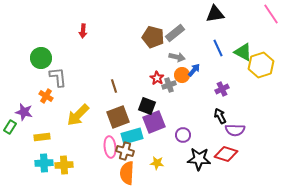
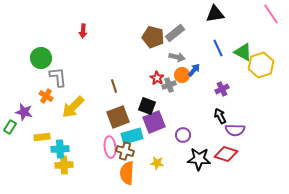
yellow arrow: moved 5 px left, 8 px up
cyan cross: moved 16 px right, 14 px up
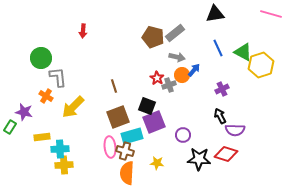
pink line: rotated 40 degrees counterclockwise
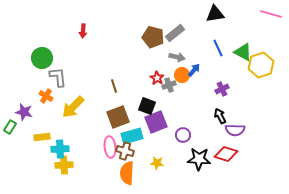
green circle: moved 1 px right
purple square: moved 2 px right
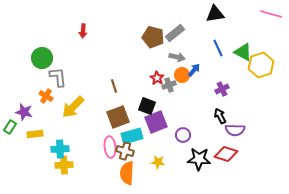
yellow rectangle: moved 7 px left, 3 px up
yellow star: moved 1 px right, 1 px up
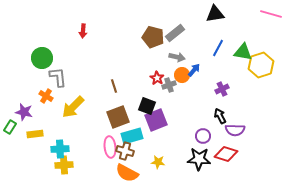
blue line: rotated 54 degrees clockwise
green triangle: rotated 18 degrees counterclockwise
purple square: moved 2 px up
purple circle: moved 20 px right, 1 px down
orange semicircle: rotated 65 degrees counterclockwise
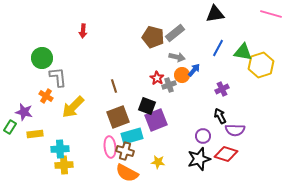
black star: rotated 20 degrees counterclockwise
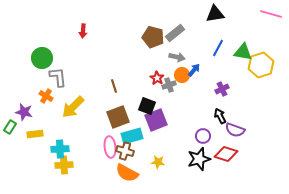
purple semicircle: rotated 18 degrees clockwise
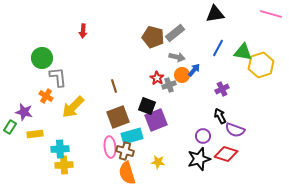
orange semicircle: rotated 45 degrees clockwise
